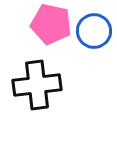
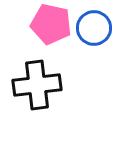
blue circle: moved 3 px up
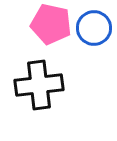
black cross: moved 2 px right
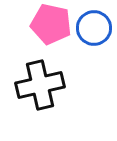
black cross: moved 1 px right; rotated 6 degrees counterclockwise
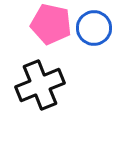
black cross: rotated 9 degrees counterclockwise
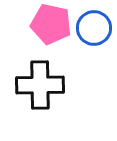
black cross: rotated 21 degrees clockwise
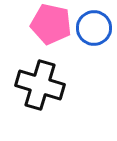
black cross: rotated 18 degrees clockwise
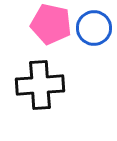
black cross: rotated 21 degrees counterclockwise
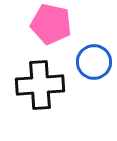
blue circle: moved 34 px down
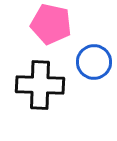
black cross: rotated 6 degrees clockwise
